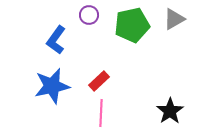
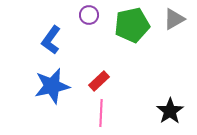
blue L-shape: moved 5 px left
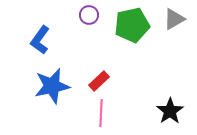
blue L-shape: moved 11 px left
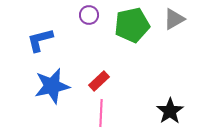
blue L-shape: rotated 40 degrees clockwise
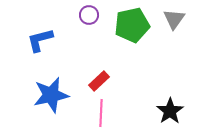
gray triangle: rotated 25 degrees counterclockwise
blue star: moved 1 px left, 9 px down
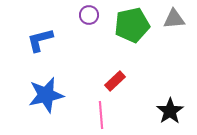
gray triangle: rotated 50 degrees clockwise
red rectangle: moved 16 px right
blue star: moved 5 px left
pink line: moved 2 px down; rotated 8 degrees counterclockwise
